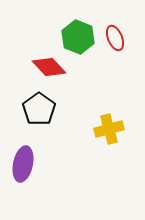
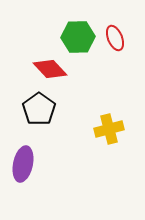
green hexagon: rotated 24 degrees counterclockwise
red diamond: moved 1 px right, 2 px down
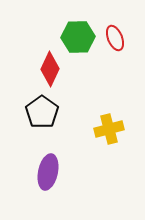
red diamond: rotated 68 degrees clockwise
black pentagon: moved 3 px right, 3 px down
purple ellipse: moved 25 px right, 8 px down
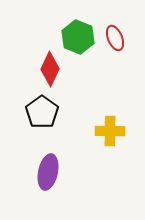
green hexagon: rotated 24 degrees clockwise
yellow cross: moved 1 px right, 2 px down; rotated 16 degrees clockwise
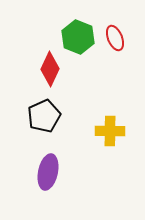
black pentagon: moved 2 px right, 4 px down; rotated 12 degrees clockwise
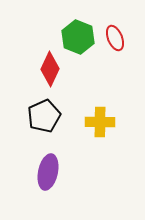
yellow cross: moved 10 px left, 9 px up
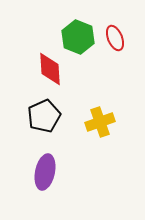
red diamond: rotated 28 degrees counterclockwise
yellow cross: rotated 20 degrees counterclockwise
purple ellipse: moved 3 px left
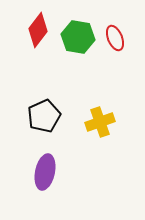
green hexagon: rotated 12 degrees counterclockwise
red diamond: moved 12 px left, 39 px up; rotated 40 degrees clockwise
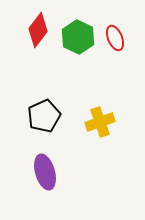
green hexagon: rotated 16 degrees clockwise
purple ellipse: rotated 28 degrees counterclockwise
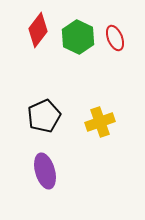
purple ellipse: moved 1 px up
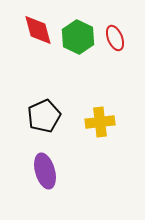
red diamond: rotated 52 degrees counterclockwise
yellow cross: rotated 12 degrees clockwise
